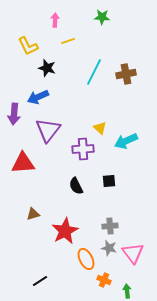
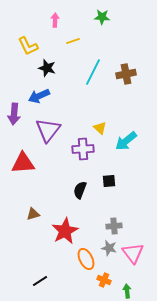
yellow line: moved 5 px right
cyan line: moved 1 px left
blue arrow: moved 1 px right, 1 px up
cyan arrow: rotated 15 degrees counterclockwise
black semicircle: moved 4 px right, 4 px down; rotated 48 degrees clockwise
gray cross: moved 4 px right
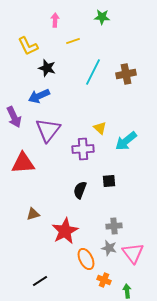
purple arrow: moved 3 px down; rotated 30 degrees counterclockwise
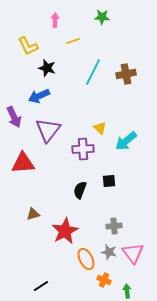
gray star: moved 4 px down
black line: moved 1 px right, 5 px down
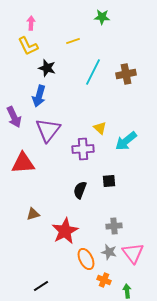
pink arrow: moved 24 px left, 3 px down
blue arrow: rotated 50 degrees counterclockwise
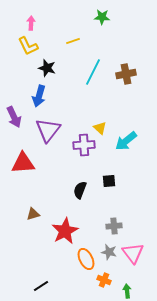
purple cross: moved 1 px right, 4 px up
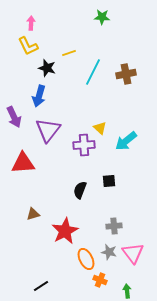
yellow line: moved 4 px left, 12 px down
orange cross: moved 4 px left
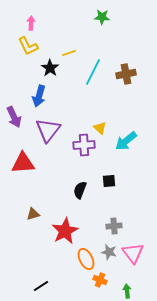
black star: moved 3 px right; rotated 18 degrees clockwise
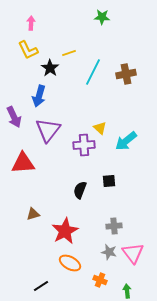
yellow L-shape: moved 4 px down
orange ellipse: moved 16 px left, 4 px down; rotated 35 degrees counterclockwise
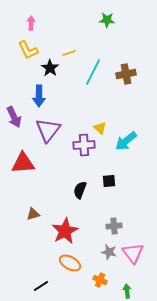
green star: moved 5 px right, 3 px down
blue arrow: rotated 15 degrees counterclockwise
